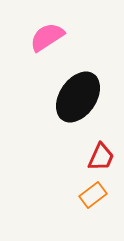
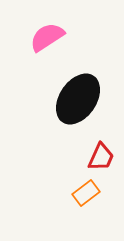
black ellipse: moved 2 px down
orange rectangle: moved 7 px left, 2 px up
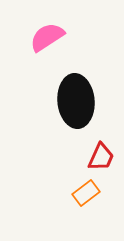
black ellipse: moved 2 px left, 2 px down; rotated 39 degrees counterclockwise
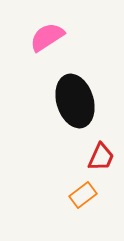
black ellipse: moved 1 px left; rotated 12 degrees counterclockwise
orange rectangle: moved 3 px left, 2 px down
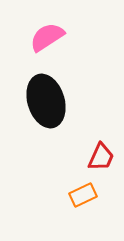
black ellipse: moved 29 px left
orange rectangle: rotated 12 degrees clockwise
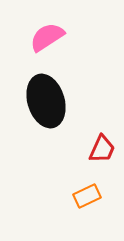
red trapezoid: moved 1 px right, 8 px up
orange rectangle: moved 4 px right, 1 px down
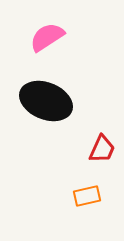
black ellipse: rotated 51 degrees counterclockwise
orange rectangle: rotated 12 degrees clockwise
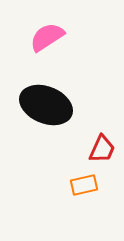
black ellipse: moved 4 px down
orange rectangle: moved 3 px left, 11 px up
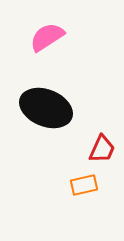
black ellipse: moved 3 px down
